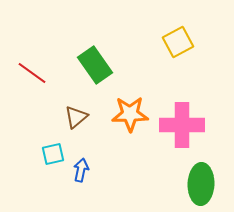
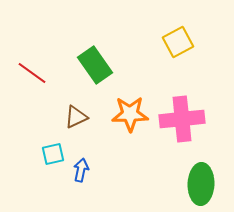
brown triangle: rotated 15 degrees clockwise
pink cross: moved 6 px up; rotated 6 degrees counterclockwise
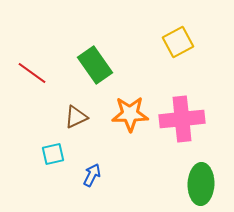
blue arrow: moved 11 px right, 5 px down; rotated 15 degrees clockwise
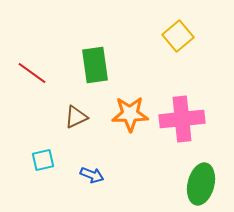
yellow square: moved 6 px up; rotated 12 degrees counterclockwise
green rectangle: rotated 27 degrees clockwise
cyan square: moved 10 px left, 6 px down
blue arrow: rotated 85 degrees clockwise
green ellipse: rotated 12 degrees clockwise
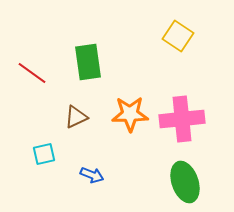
yellow square: rotated 16 degrees counterclockwise
green rectangle: moved 7 px left, 3 px up
cyan square: moved 1 px right, 6 px up
green ellipse: moved 16 px left, 2 px up; rotated 33 degrees counterclockwise
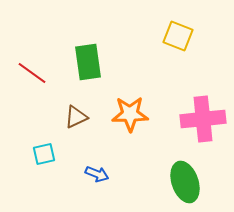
yellow square: rotated 12 degrees counterclockwise
pink cross: moved 21 px right
blue arrow: moved 5 px right, 1 px up
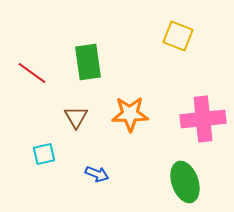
brown triangle: rotated 35 degrees counterclockwise
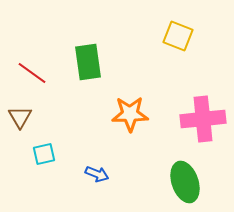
brown triangle: moved 56 px left
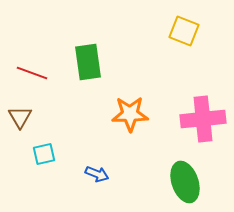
yellow square: moved 6 px right, 5 px up
red line: rotated 16 degrees counterclockwise
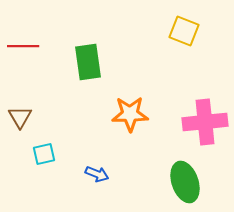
red line: moved 9 px left, 27 px up; rotated 20 degrees counterclockwise
pink cross: moved 2 px right, 3 px down
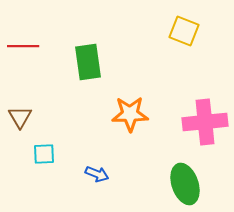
cyan square: rotated 10 degrees clockwise
green ellipse: moved 2 px down
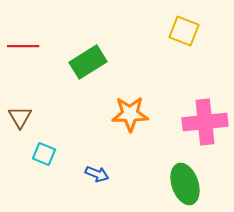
green rectangle: rotated 66 degrees clockwise
cyan square: rotated 25 degrees clockwise
